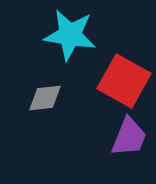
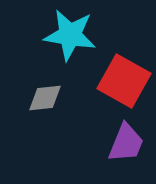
purple trapezoid: moved 3 px left, 6 px down
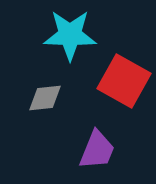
cyan star: rotated 8 degrees counterclockwise
purple trapezoid: moved 29 px left, 7 px down
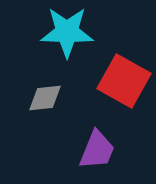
cyan star: moved 3 px left, 3 px up
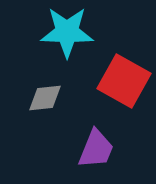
purple trapezoid: moved 1 px left, 1 px up
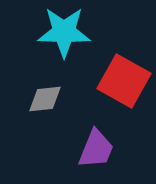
cyan star: moved 3 px left
gray diamond: moved 1 px down
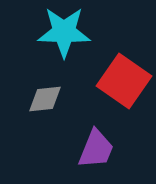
red square: rotated 6 degrees clockwise
